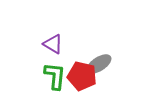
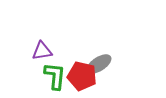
purple triangle: moved 11 px left, 7 px down; rotated 40 degrees counterclockwise
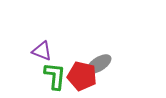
purple triangle: rotated 30 degrees clockwise
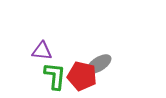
purple triangle: rotated 15 degrees counterclockwise
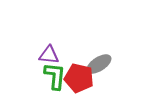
purple triangle: moved 7 px right, 4 px down
red pentagon: moved 3 px left, 2 px down
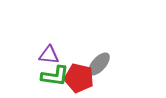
gray ellipse: rotated 15 degrees counterclockwise
green L-shape: rotated 92 degrees clockwise
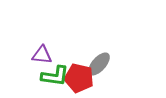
purple triangle: moved 7 px left
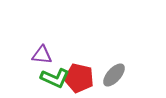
gray ellipse: moved 15 px right, 11 px down
green L-shape: moved 2 px down; rotated 16 degrees clockwise
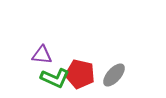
red pentagon: moved 1 px right, 4 px up
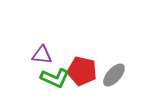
red pentagon: moved 2 px right, 3 px up
